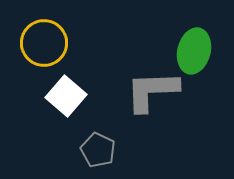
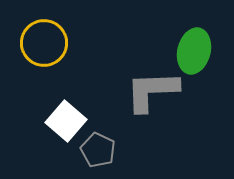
white square: moved 25 px down
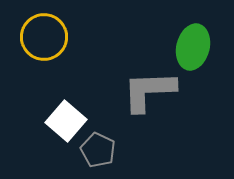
yellow circle: moved 6 px up
green ellipse: moved 1 px left, 4 px up
gray L-shape: moved 3 px left
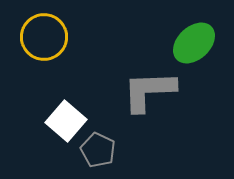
green ellipse: moved 1 px right, 4 px up; rotated 33 degrees clockwise
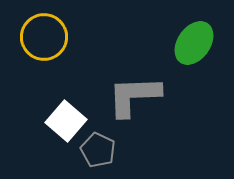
green ellipse: rotated 12 degrees counterclockwise
gray L-shape: moved 15 px left, 5 px down
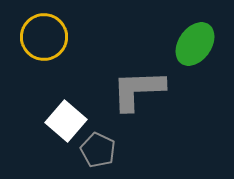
green ellipse: moved 1 px right, 1 px down
gray L-shape: moved 4 px right, 6 px up
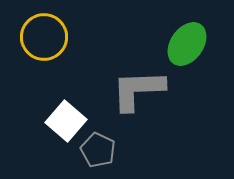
green ellipse: moved 8 px left
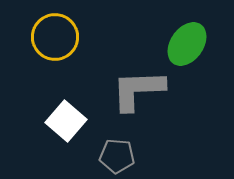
yellow circle: moved 11 px right
gray pentagon: moved 19 px right, 6 px down; rotated 20 degrees counterclockwise
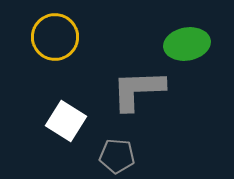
green ellipse: rotated 45 degrees clockwise
white square: rotated 9 degrees counterclockwise
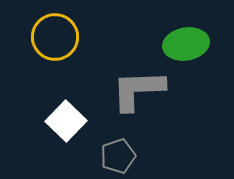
green ellipse: moved 1 px left
white square: rotated 12 degrees clockwise
gray pentagon: moved 1 px right; rotated 24 degrees counterclockwise
